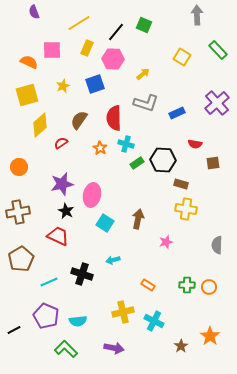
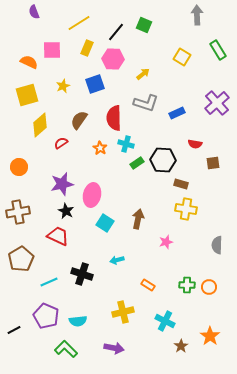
green rectangle at (218, 50): rotated 12 degrees clockwise
cyan arrow at (113, 260): moved 4 px right
cyan cross at (154, 321): moved 11 px right
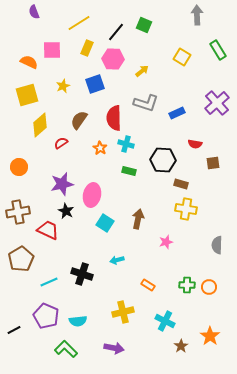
yellow arrow at (143, 74): moved 1 px left, 3 px up
green rectangle at (137, 163): moved 8 px left, 8 px down; rotated 48 degrees clockwise
red trapezoid at (58, 236): moved 10 px left, 6 px up
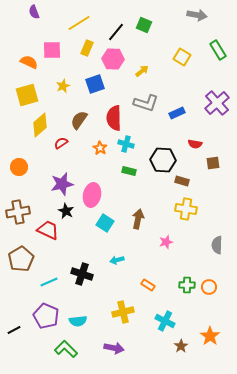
gray arrow at (197, 15): rotated 102 degrees clockwise
brown rectangle at (181, 184): moved 1 px right, 3 px up
